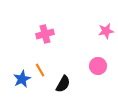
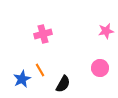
pink cross: moved 2 px left
pink circle: moved 2 px right, 2 px down
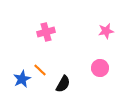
pink cross: moved 3 px right, 2 px up
orange line: rotated 16 degrees counterclockwise
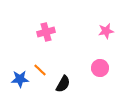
blue star: moved 2 px left; rotated 24 degrees clockwise
